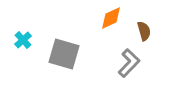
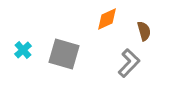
orange diamond: moved 4 px left, 1 px down
cyan cross: moved 10 px down
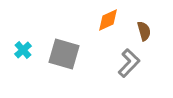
orange diamond: moved 1 px right, 1 px down
